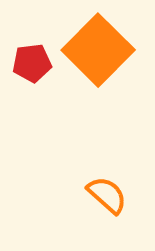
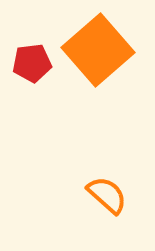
orange square: rotated 4 degrees clockwise
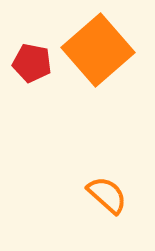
red pentagon: rotated 18 degrees clockwise
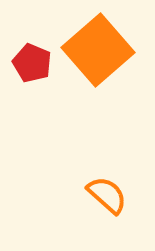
red pentagon: rotated 12 degrees clockwise
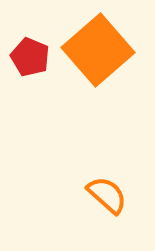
red pentagon: moved 2 px left, 6 px up
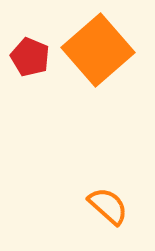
orange semicircle: moved 1 px right, 11 px down
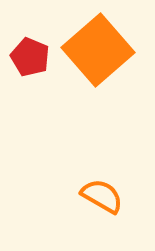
orange semicircle: moved 6 px left, 10 px up; rotated 12 degrees counterclockwise
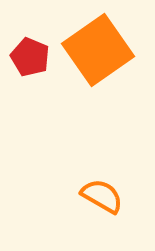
orange square: rotated 6 degrees clockwise
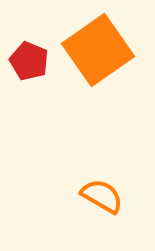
red pentagon: moved 1 px left, 4 px down
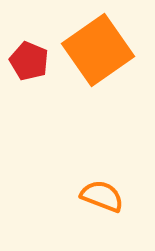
orange semicircle: rotated 9 degrees counterclockwise
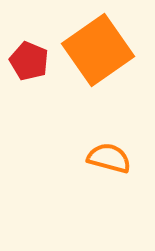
orange semicircle: moved 7 px right, 38 px up; rotated 6 degrees counterclockwise
